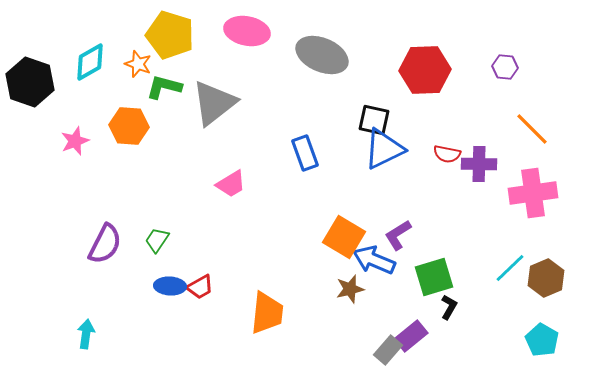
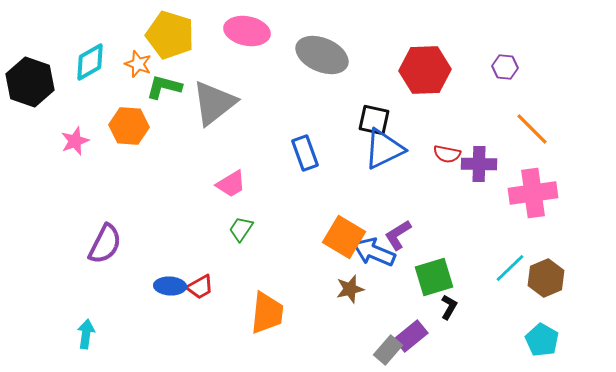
green trapezoid: moved 84 px right, 11 px up
blue arrow: moved 8 px up
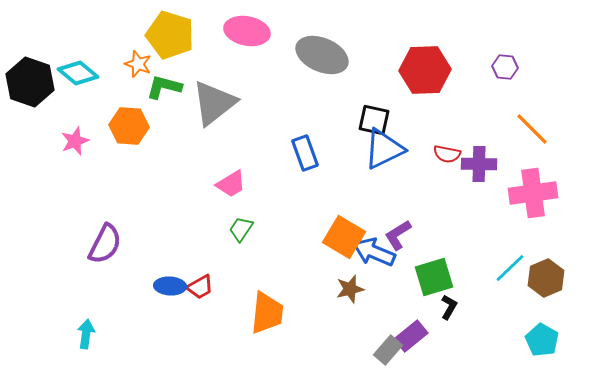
cyan diamond: moved 12 px left, 11 px down; rotated 69 degrees clockwise
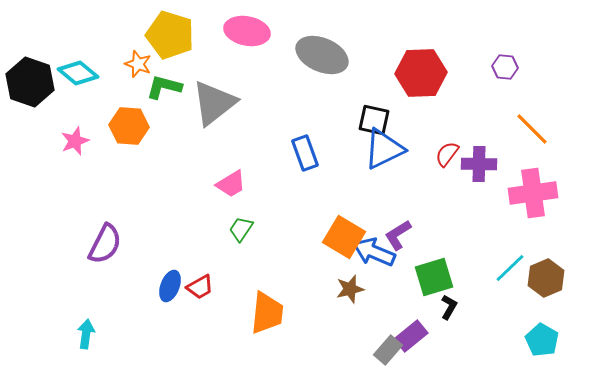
red hexagon: moved 4 px left, 3 px down
red semicircle: rotated 116 degrees clockwise
blue ellipse: rotated 72 degrees counterclockwise
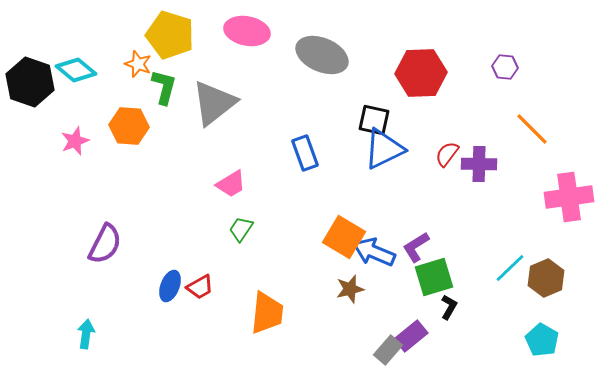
cyan diamond: moved 2 px left, 3 px up
green L-shape: rotated 90 degrees clockwise
pink cross: moved 36 px right, 4 px down
purple L-shape: moved 18 px right, 12 px down
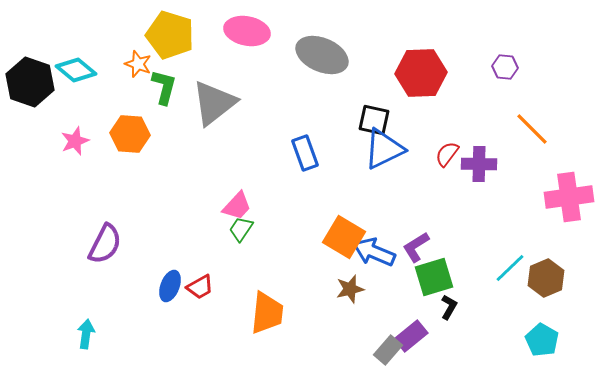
orange hexagon: moved 1 px right, 8 px down
pink trapezoid: moved 6 px right, 22 px down; rotated 16 degrees counterclockwise
